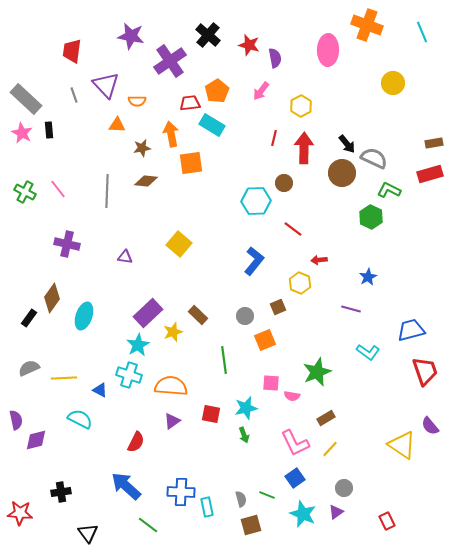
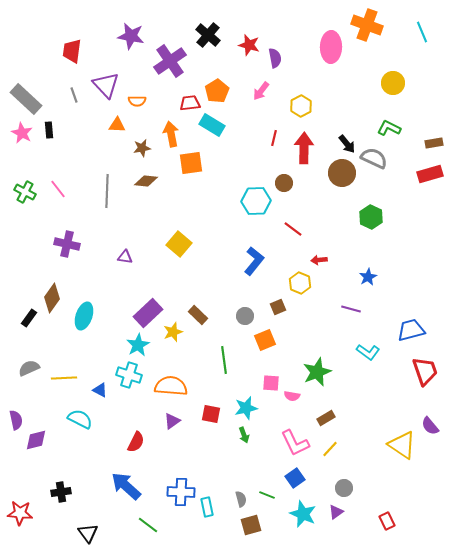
pink ellipse at (328, 50): moved 3 px right, 3 px up
green L-shape at (389, 190): moved 62 px up
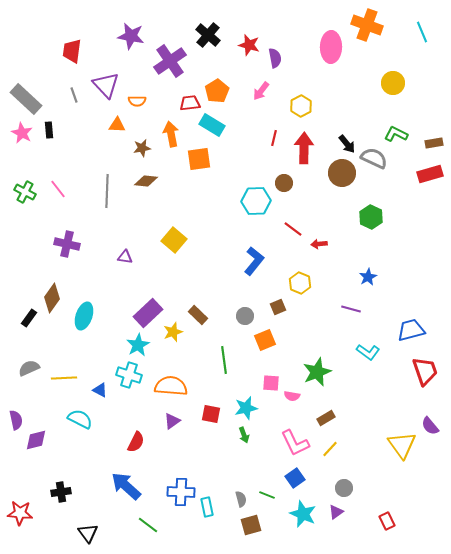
green L-shape at (389, 128): moved 7 px right, 6 px down
orange square at (191, 163): moved 8 px right, 4 px up
yellow square at (179, 244): moved 5 px left, 4 px up
red arrow at (319, 260): moved 16 px up
yellow triangle at (402, 445): rotated 20 degrees clockwise
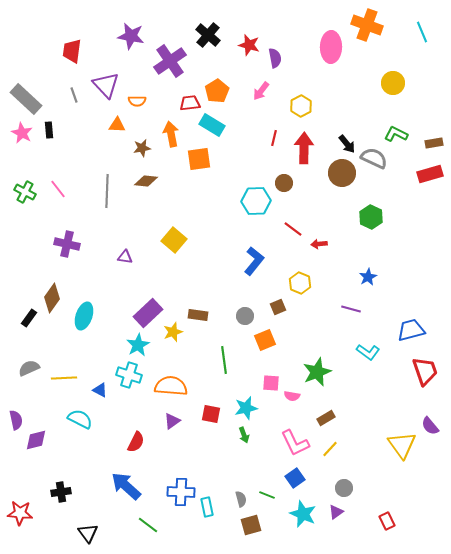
brown rectangle at (198, 315): rotated 36 degrees counterclockwise
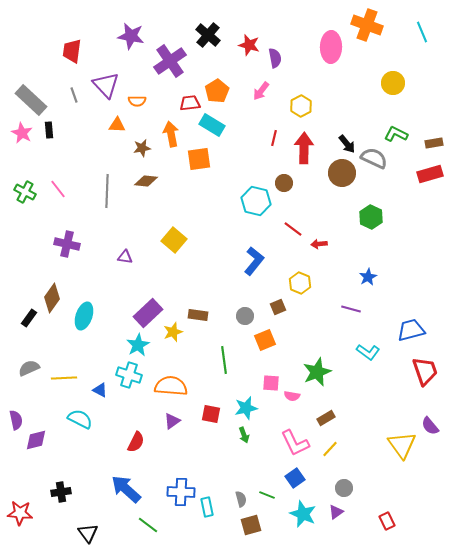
gray rectangle at (26, 99): moved 5 px right, 1 px down
cyan hexagon at (256, 201): rotated 16 degrees clockwise
blue arrow at (126, 486): moved 3 px down
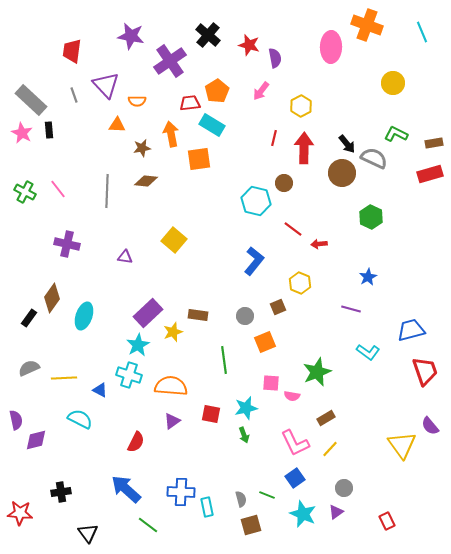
orange square at (265, 340): moved 2 px down
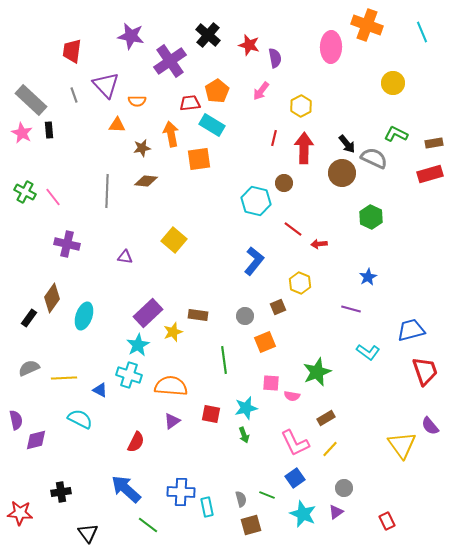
pink line at (58, 189): moved 5 px left, 8 px down
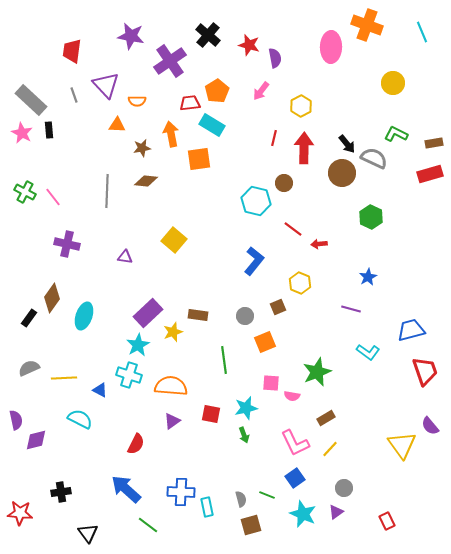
red semicircle at (136, 442): moved 2 px down
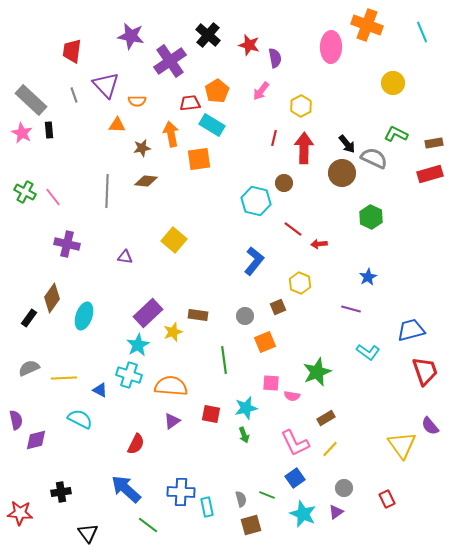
red rectangle at (387, 521): moved 22 px up
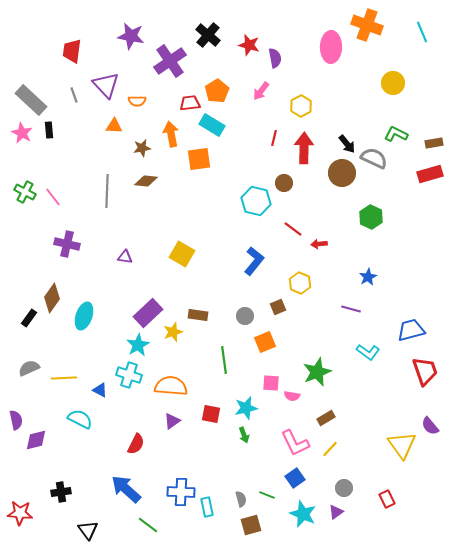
orange triangle at (117, 125): moved 3 px left, 1 px down
yellow square at (174, 240): moved 8 px right, 14 px down; rotated 10 degrees counterclockwise
black triangle at (88, 533): moved 3 px up
